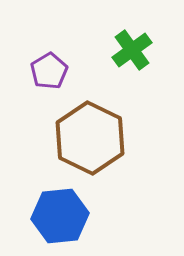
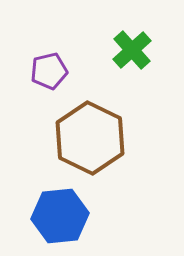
green cross: rotated 6 degrees counterclockwise
purple pentagon: rotated 18 degrees clockwise
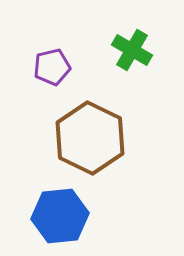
green cross: rotated 18 degrees counterclockwise
purple pentagon: moved 3 px right, 4 px up
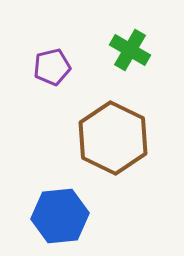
green cross: moved 2 px left
brown hexagon: moved 23 px right
